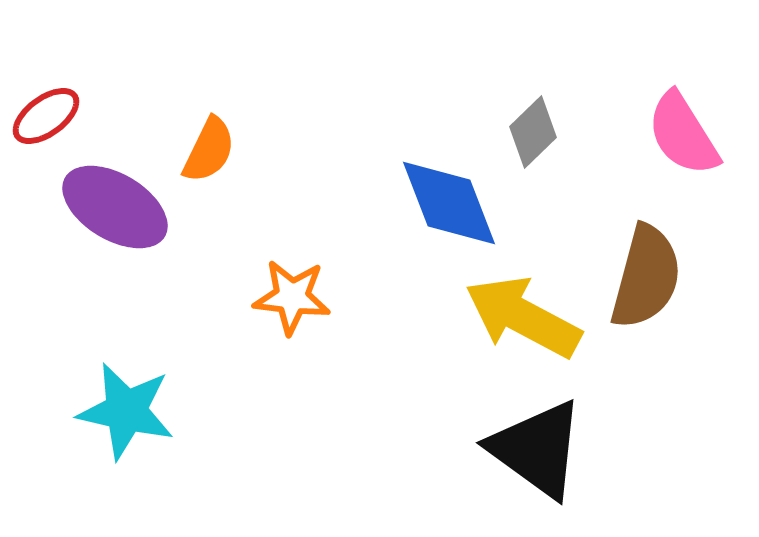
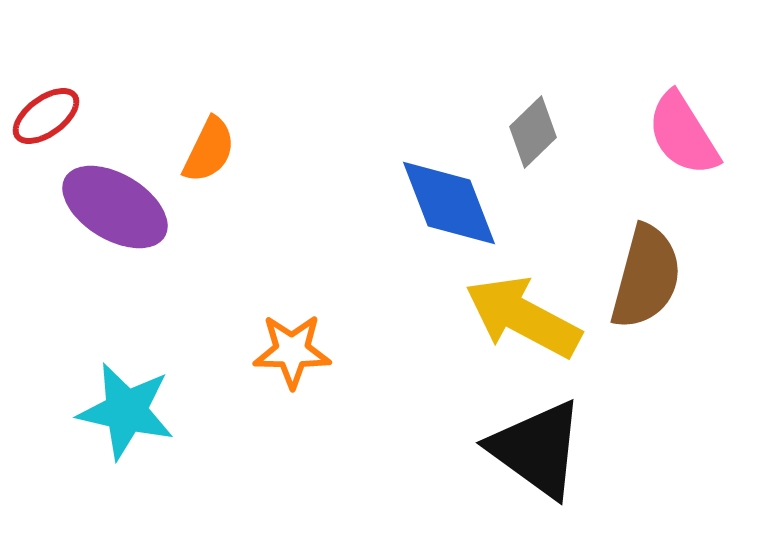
orange star: moved 54 px down; rotated 6 degrees counterclockwise
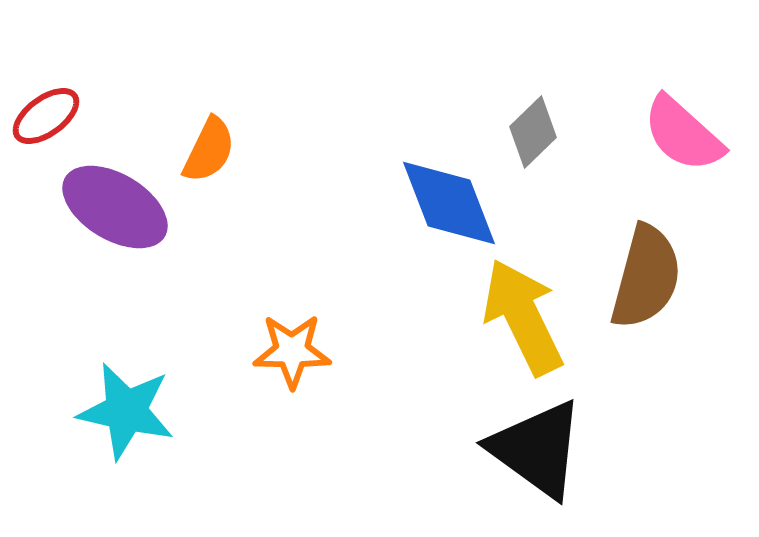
pink semicircle: rotated 16 degrees counterclockwise
yellow arrow: rotated 36 degrees clockwise
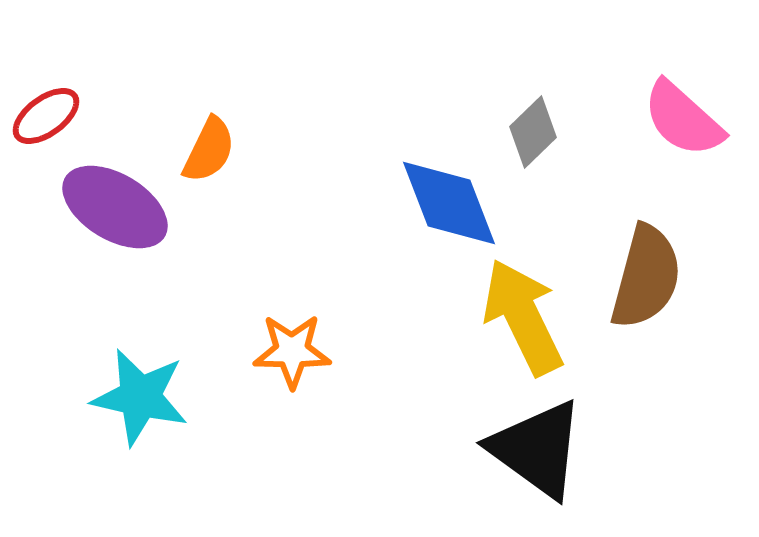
pink semicircle: moved 15 px up
cyan star: moved 14 px right, 14 px up
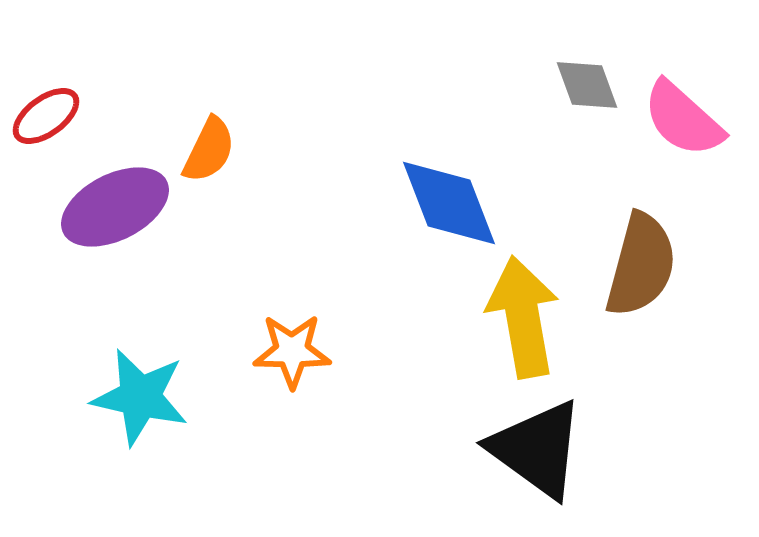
gray diamond: moved 54 px right, 47 px up; rotated 66 degrees counterclockwise
purple ellipse: rotated 58 degrees counterclockwise
brown semicircle: moved 5 px left, 12 px up
yellow arrow: rotated 16 degrees clockwise
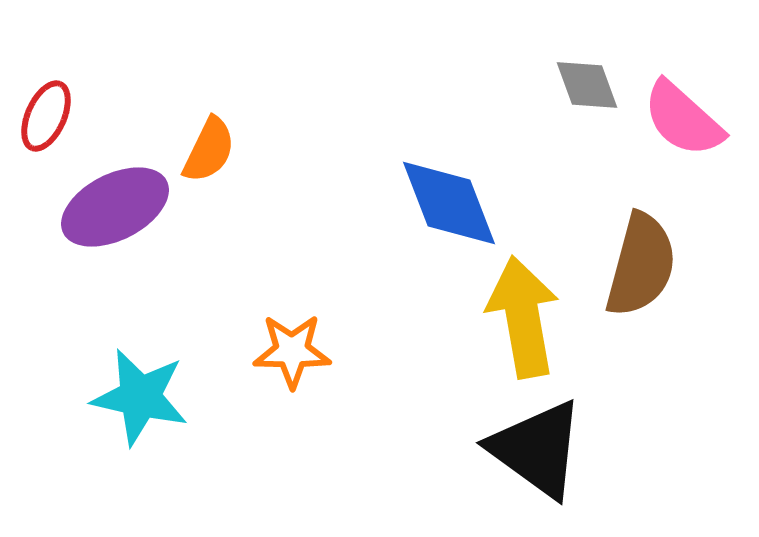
red ellipse: rotated 30 degrees counterclockwise
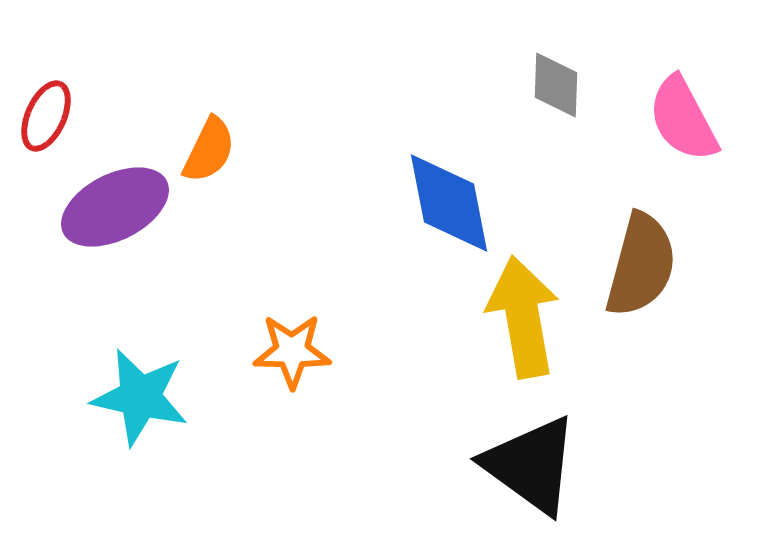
gray diamond: moved 31 px left; rotated 22 degrees clockwise
pink semicircle: rotated 20 degrees clockwise
blue diamond: rotated 10 degrees clockwise
black triangle: moved 6 px left, 16 px down
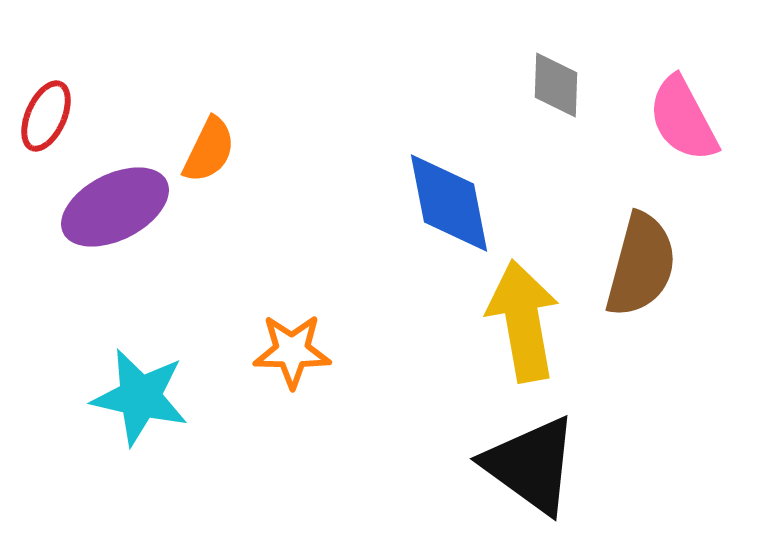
yellow arrow: moved 4 px down
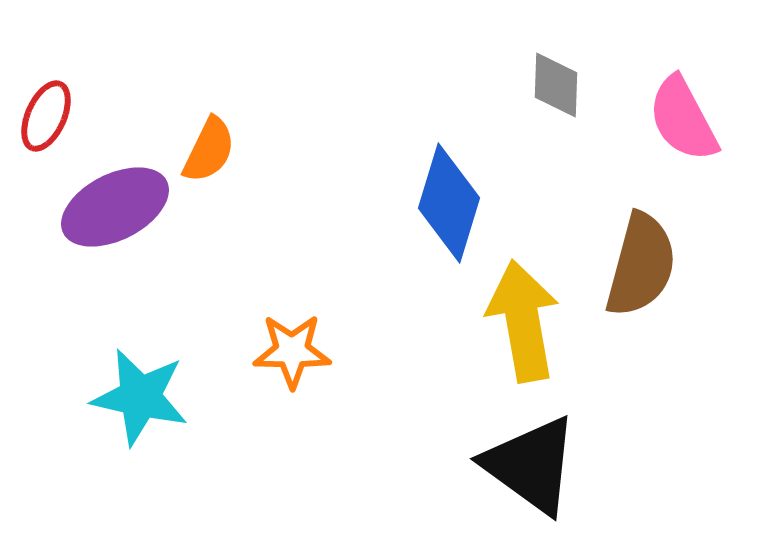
blue diamond: rotated 28 degrees clockwise
